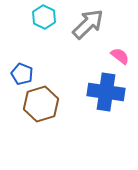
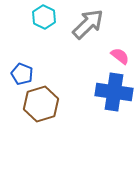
blue cross: moved 8 px right
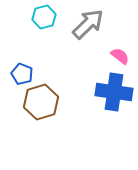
cyan hexagon: rotated 20 degrees clockwise
brown hexagon: moved 2 px up
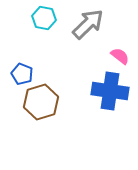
cyan hexagon: moved 1 px down; rotated 25 degrees clockwise
blue cross: moved 4 px left, 1 px up
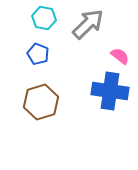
blue pentagon: moved 16 px right, 20 px up
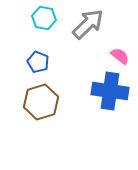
blue pentagon: moved 8 px down
